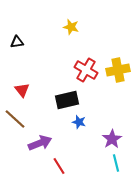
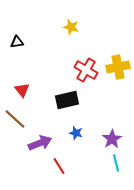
yellow cross: moved 3 px up
blue star: moved 3 px left, 11 px down
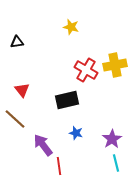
yellow cross: moved 3 px left, 2 px up
purple arrow: moved 3 px right, 2 px down; rotated 105 degrees counterclockwise
red line: rotated 24 degrees clockwise
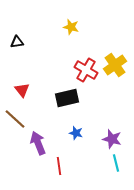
yellow cross: rotated 25 degrees counterclockwise
black rectangle: moved 2 px up
purple star: rotated 24 degrees counterclockwise
purple arrow: moved 5 px left, 2 px up; rotated 15 degrees clockwise
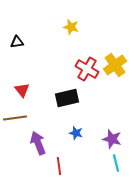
red cross: moved 1 px right, 1 px up
brown line: moved 1 px up; rotated 50 degrees counterclockwise
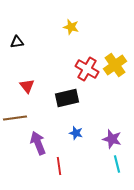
red triangle: moved 5 px right, 4 px up
cyan line: moved 1 px right, 1 px down
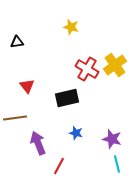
red line: rotated 36 degrees clockwise
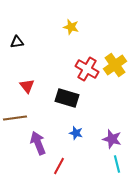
black rectangle: rotated 30 degrees clockwise
